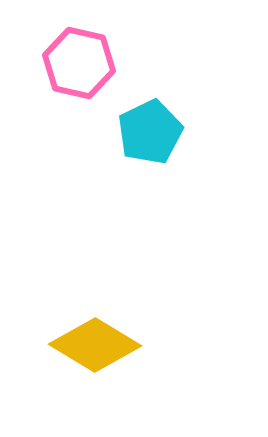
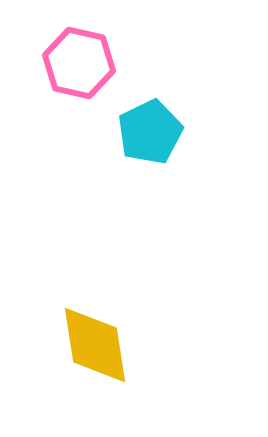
yellow diamond: rotated 50 degrees clockwise
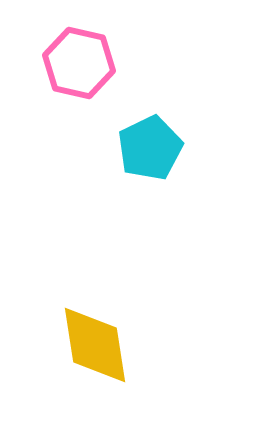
cyan pentagon: moved 16 px down
